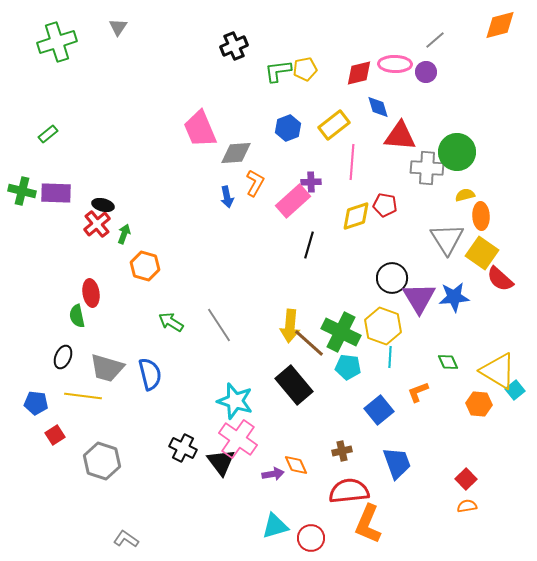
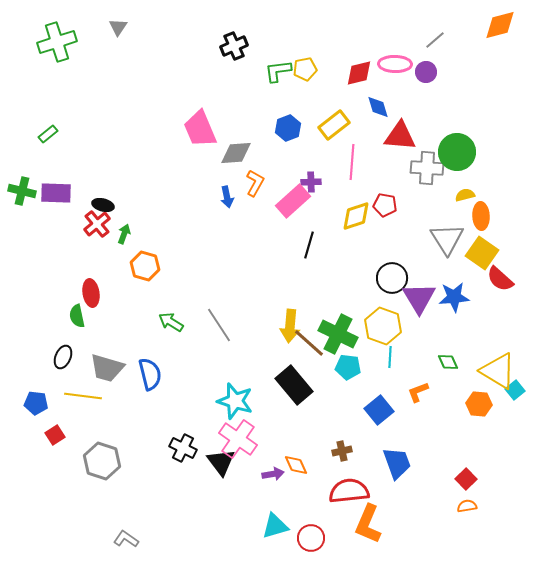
green cross at (341, 332): moved 3 px left, 2 px down
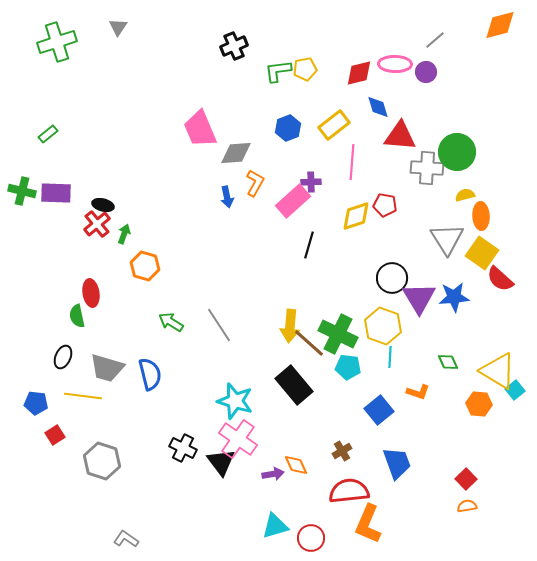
orange L-shape at (418, 392): rotated 140 degrees counterclockwise
brown cross at (342, 451): rotated 18 degrees counterclockwise
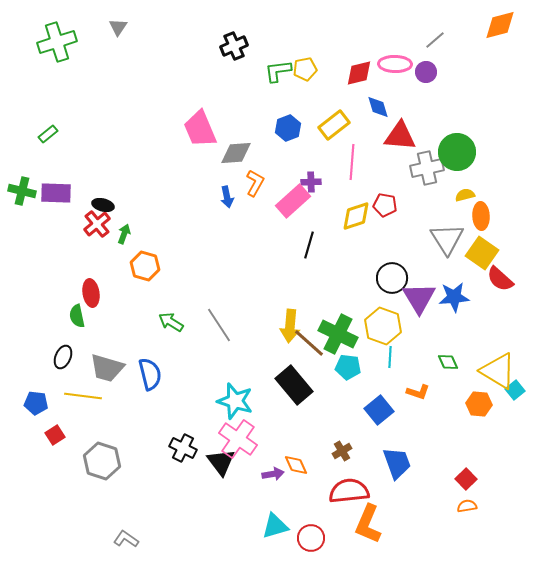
gray cross at (427, 168): rotated 16 degrees counterclockwise
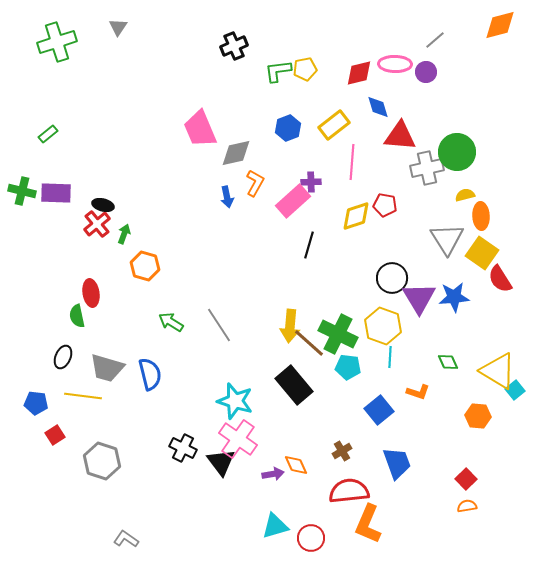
gray diamond at (236, 153): rotated 8 degrees counterclockwise
red semicircle at (500, 279): rotated 16 degrees clockwise
orange hexagon at (479, 404): moved 1 px left, 12 px down
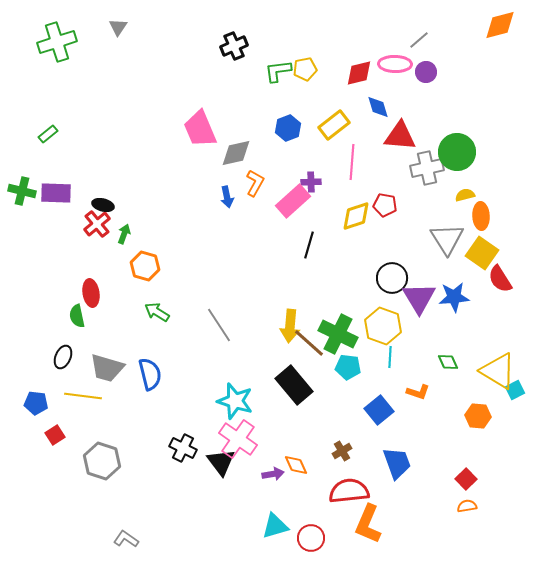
gray line at (435, 40): moved 16 px left
green arrow at (171, 322): moved 14 px left, 10 px up
cyan square at (515, 390): rotated 12 degrees clockwise
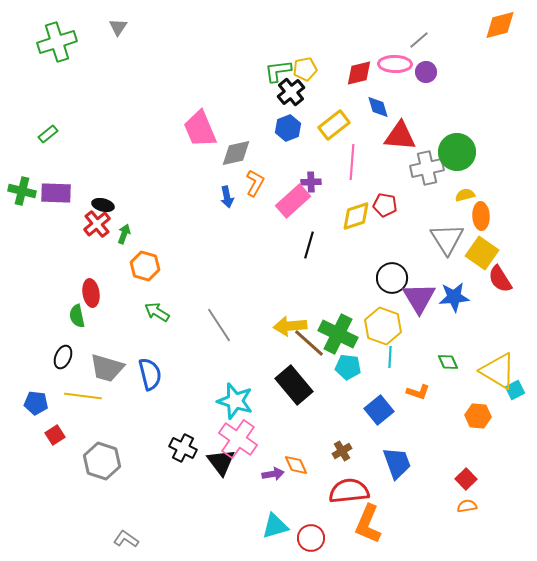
black cross at (234, 46): moved 57 px right, 46 px down; rotated 16 degrees counterclockwise
yellow arrow at (290, 326): rotated 80 degrees clockwise
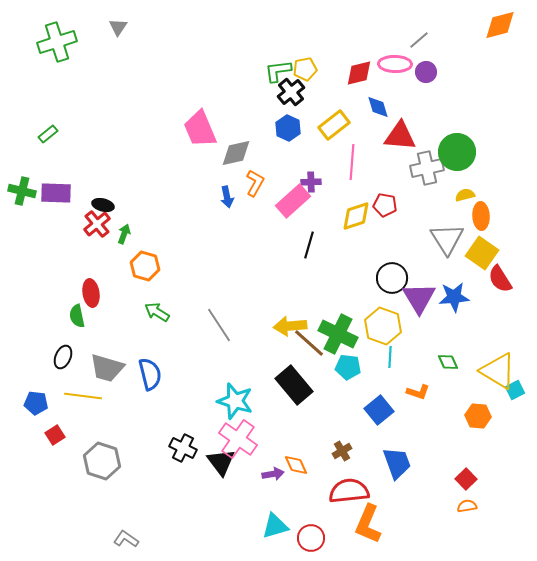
blue hexagon at (288, 128): rotated 15 degrees counterclockwise
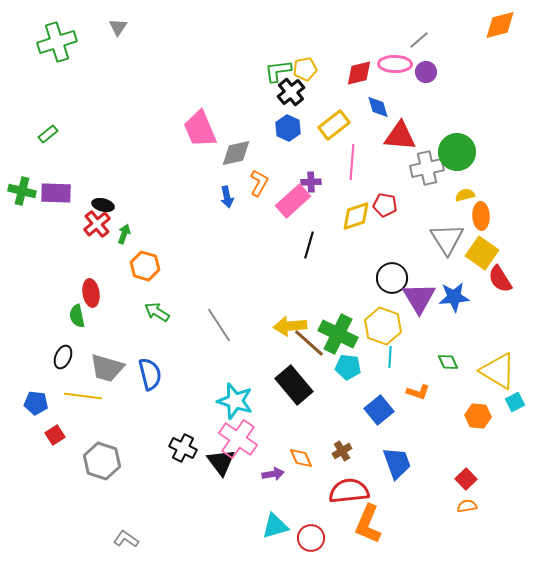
orange L-shape at (255, 183): moved 4 px right
cyan square at (515, 390): moved 12 px down
orange diamond at (296, 465): moved 5 px right, 7 px up
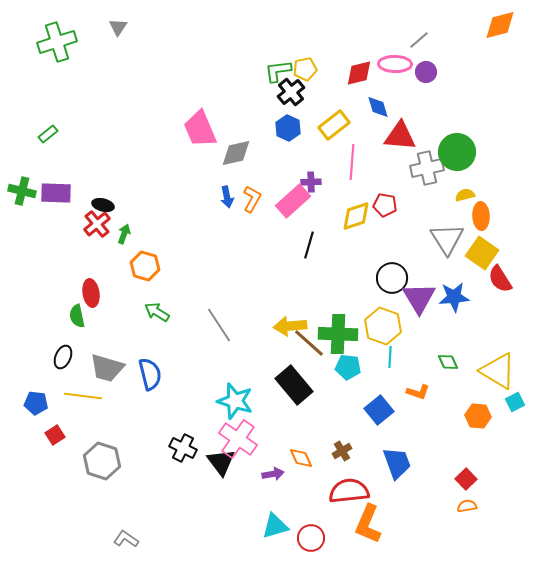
orange L-shape at (259, 183): moved 7 px left, 16 px down
green cross at (338, 334): rotated 24 degrees counterclockwise
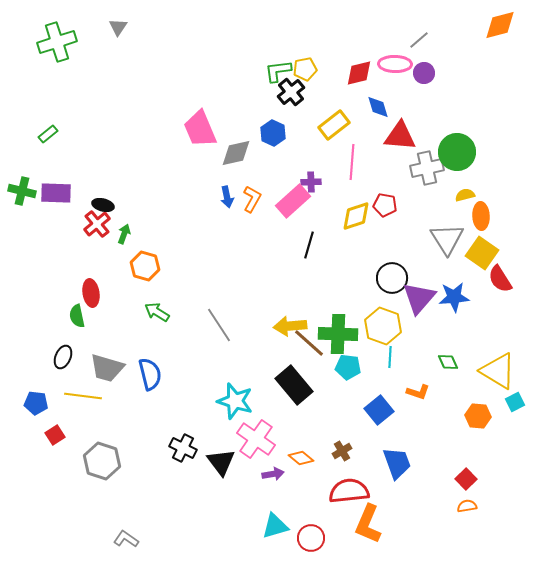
purple circle at (426, 72): moved 2 px left, 1 px down
blue hexagon at (288, 128): moved 15 px left, 5 px down
purple triangle at (419, 298): rotated 12 degrees clockwise
pink cross at (238, 439): moved 18 px right
orange diamond at (301, 458): rotated 25 degrees counterclockwise
